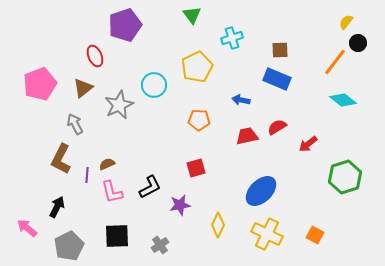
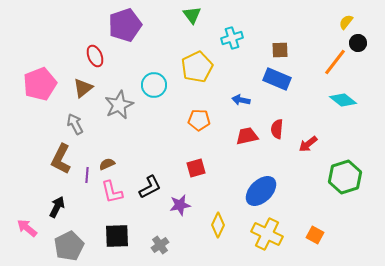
red semicircle: moved 2 px down; rotated 54 degrees counterclockwise
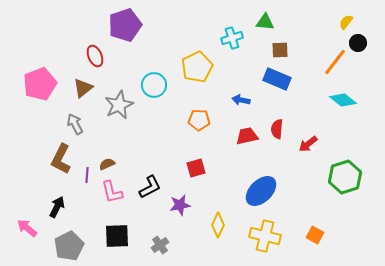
green triangle: moved 73 px right, 7 px down; rotated 48 degrees counterclockwise
yellow cross: moved 2 px left, 2 px down; rotated 12 degrees counterclockwise
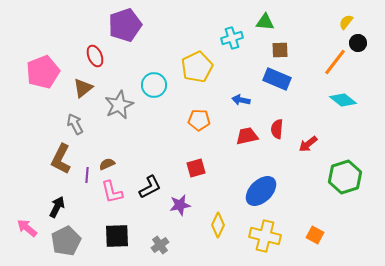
pink pentagon: moved 3 px right, 12 px up
gray pentagon: moved 3 px left, 5 px up
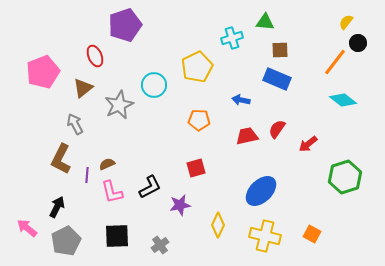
red semicircle: rotated 30 degrees clockwise
orange square: moved 3 px left, 1 px up
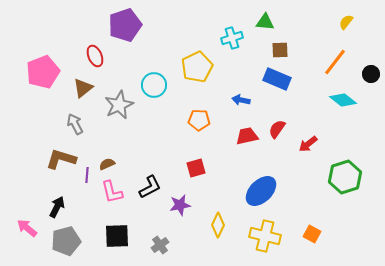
black circle: moved 13 px right, 31 px down
brown L-shape: rotated 80 degrees clockwise
gray pentagon: rotated 12 degrees clockwise
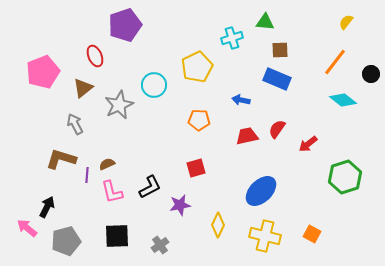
black arrow: moved 10 px left
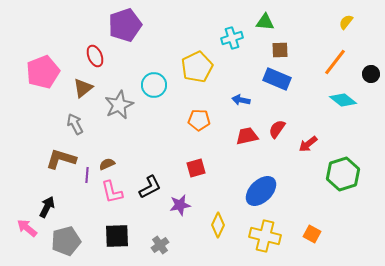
green hexagon: moved 2 px left, 3 px up
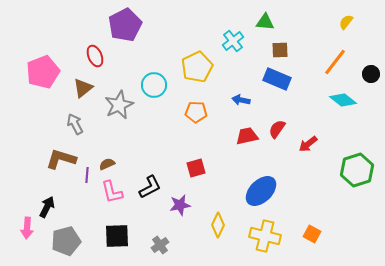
purple pentagon: rotated 8 degrees counterclockwise
cyan cross: moved 1 px right, 3 px down; rotated 20 degrees counterclockwise
orange pentagon: moved 3 px left, 8 px up
green hexagon: moved 14 px right, 4 px up
pink arrow: rotated 125 degrees counterclockwise
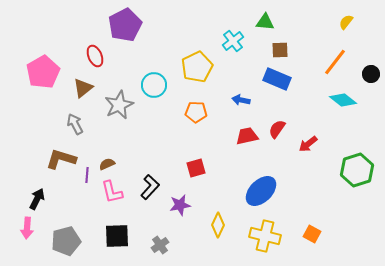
pink pentagon: rotated 8 degrees counterclockwise
black L-shape: rotated 20 degrees counterclockwise
black arrow: moved 10 px left, 8 px up
